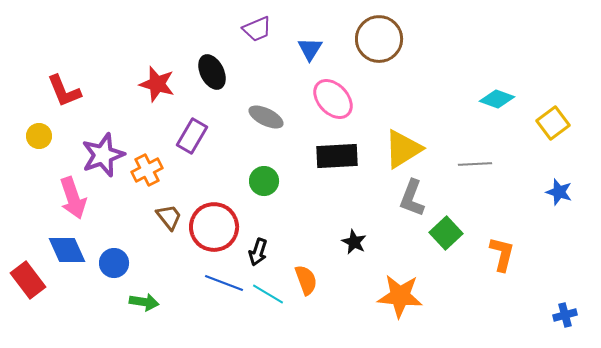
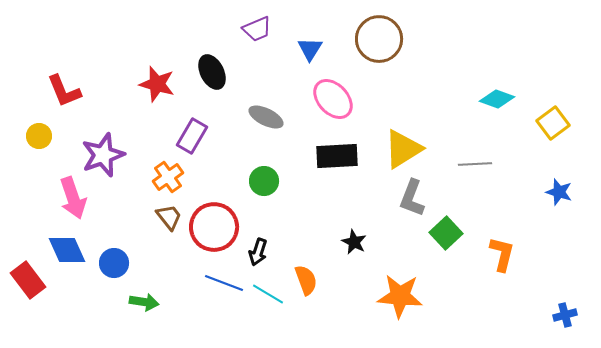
orange cross: moved 21 px right, 7 px down; rotated 8 degrees counterclockwise
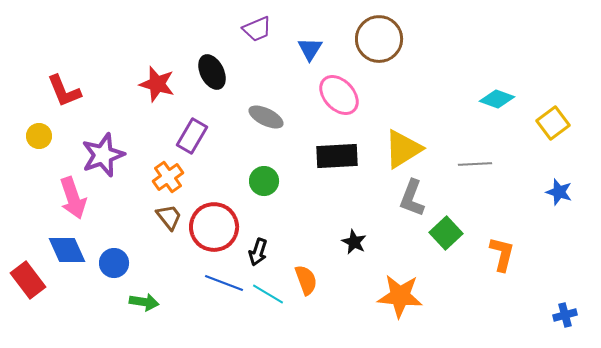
pink ellipse: moved 6 px right, 4 px up
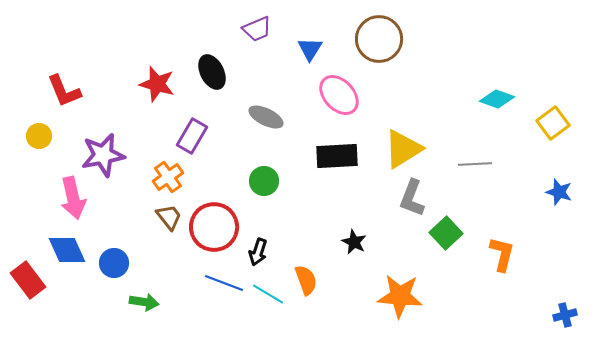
purple star: rotated 9 degrees clockwise
pink arrow: rotated 6 degrees clockwise
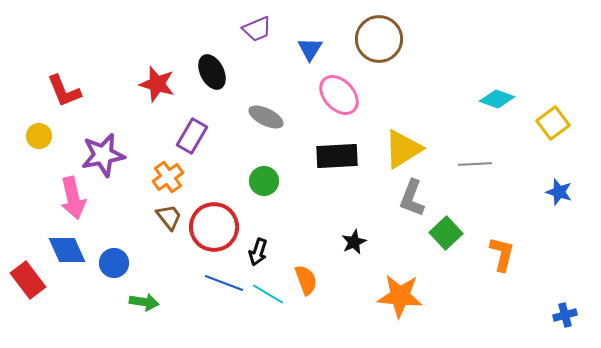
black star: rotated 20 degrees clockwise
